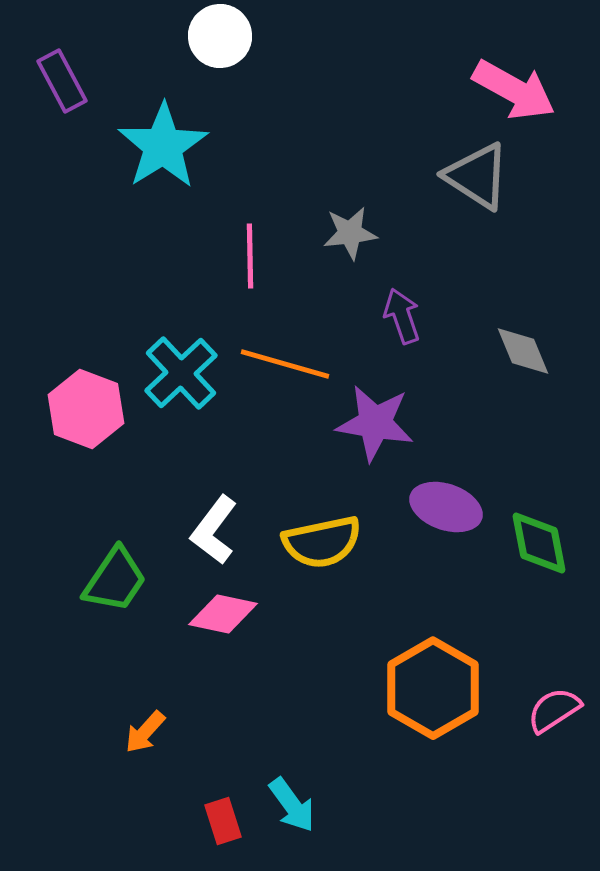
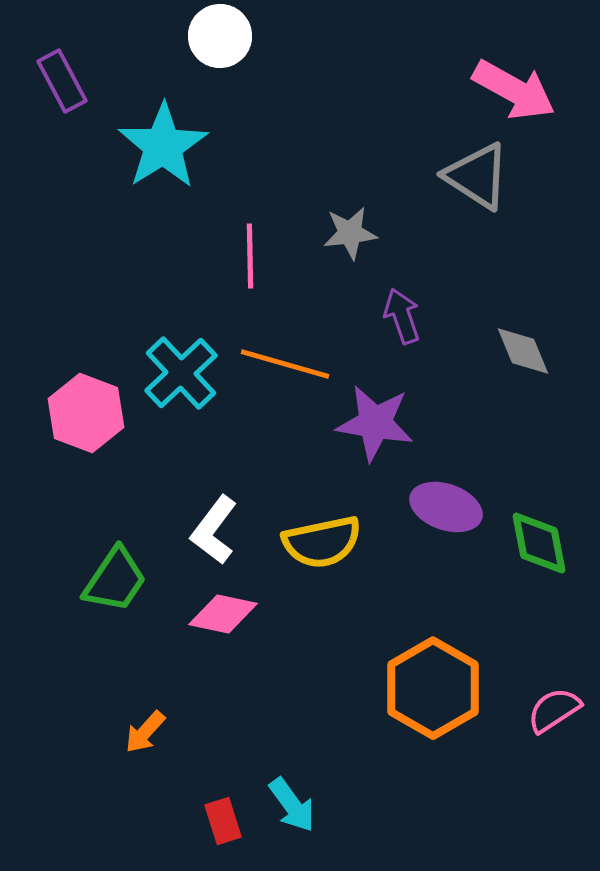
pink hexagon: moved 4 px down
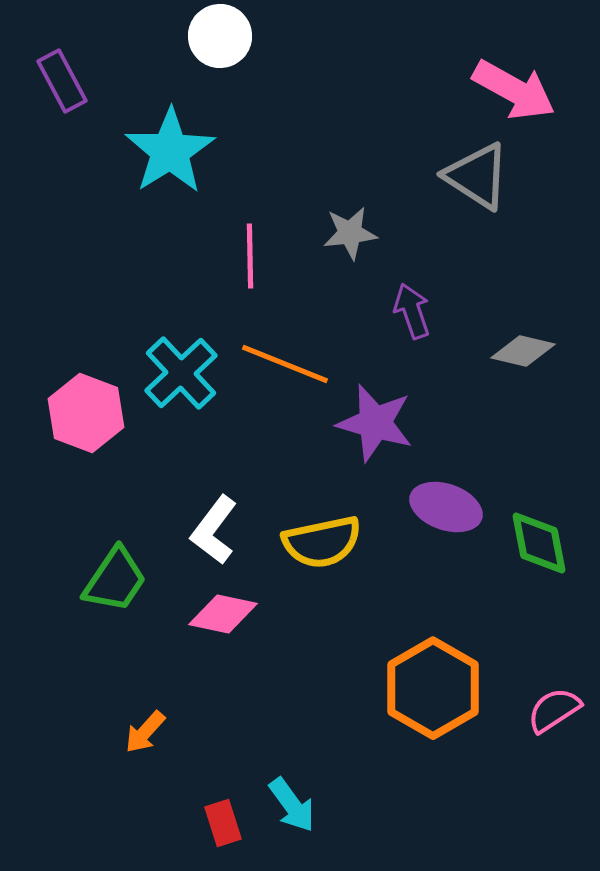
cyan star: moved 7 px right, 5 px down
purple arrow: moved 10 px right, 5 px up
gray diamond: rotated 54 degrees counterclockwise
orange line: rotated 6 degrees clockwise
purple star: rotated 6 degrees clockwise
red rectangle: moved 2 px down
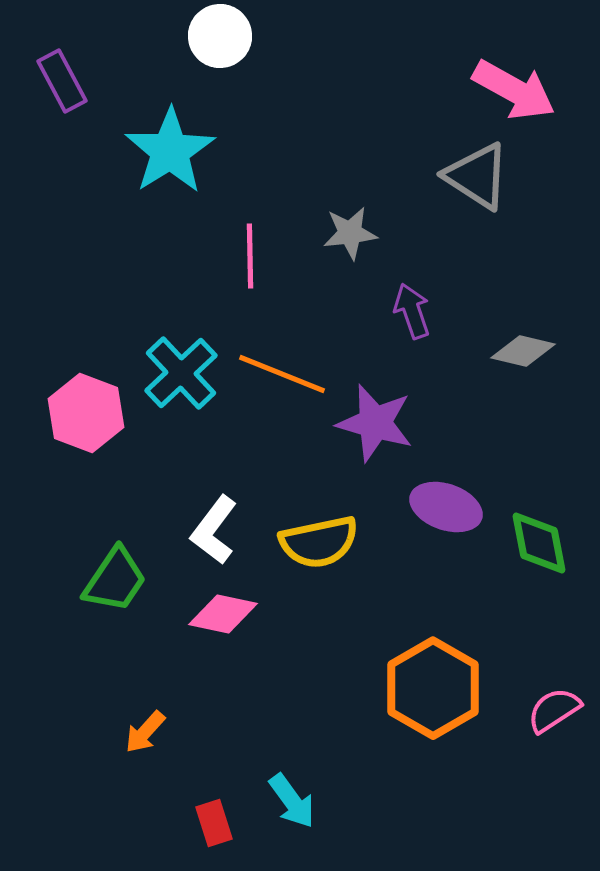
orange line: moved 3 px left, 10 px down
yellow semicircle: moved 3 px left
cyan arrow: moved 4 px up
red rectangle: moved 9 px left
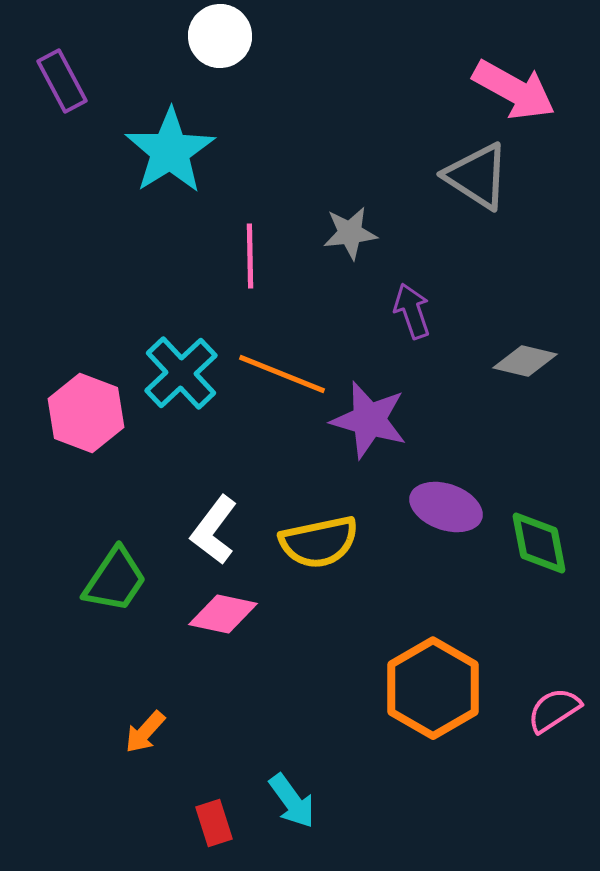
gray diamond: moved 2 px right, 10 px down
purple star: moved 6 px left, 3 px up
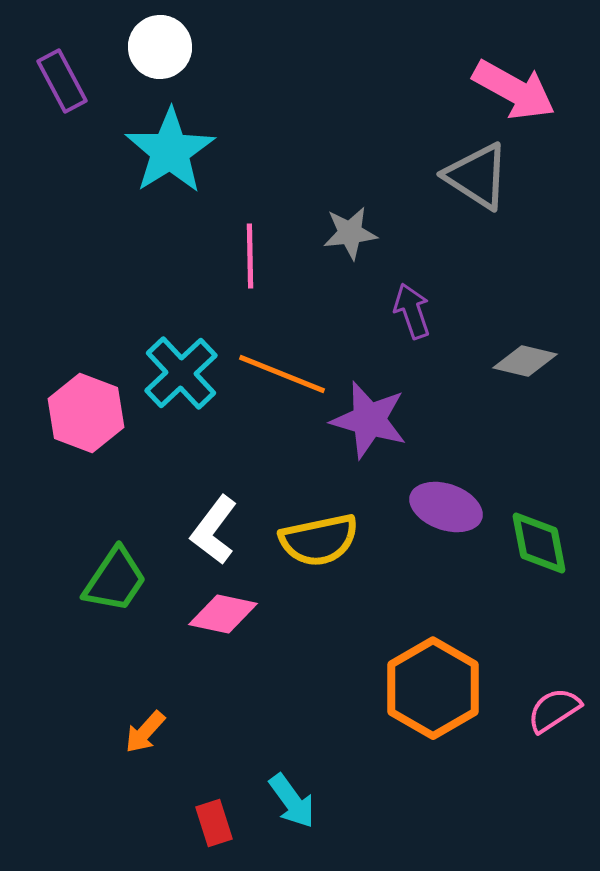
white circle: moved 60 px left, 11 px down
yellow semicircle: moved 2 px up
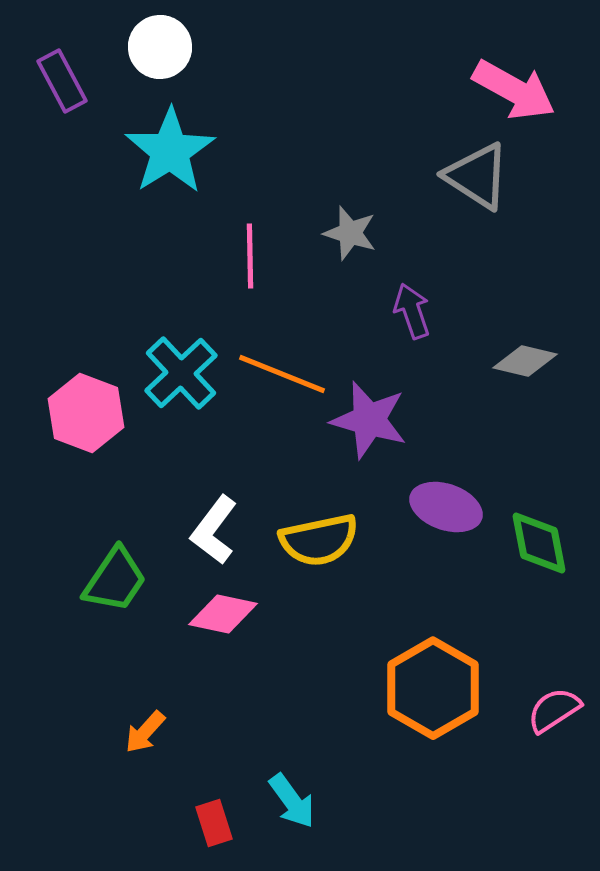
gray star: rotated 24 degrees clockwise
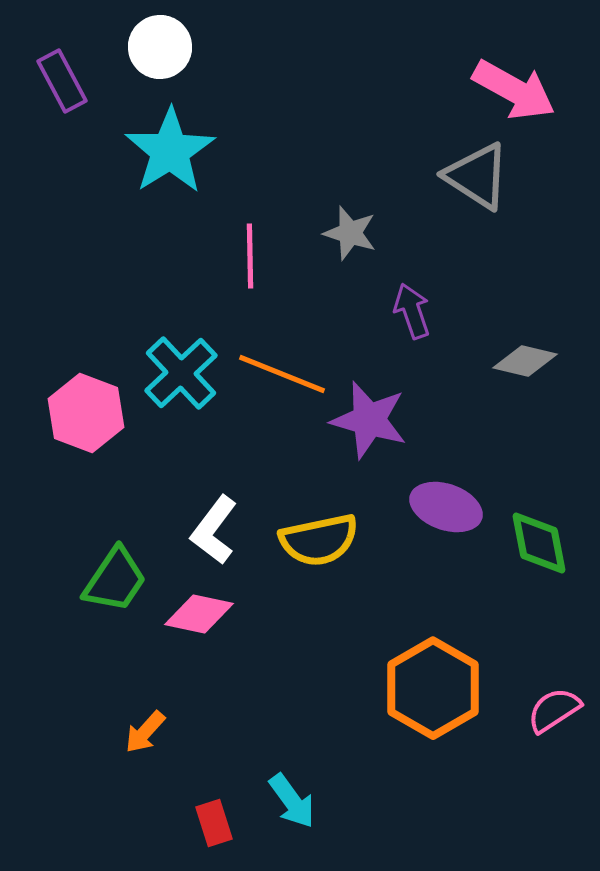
pink diamond: moved 24 px left
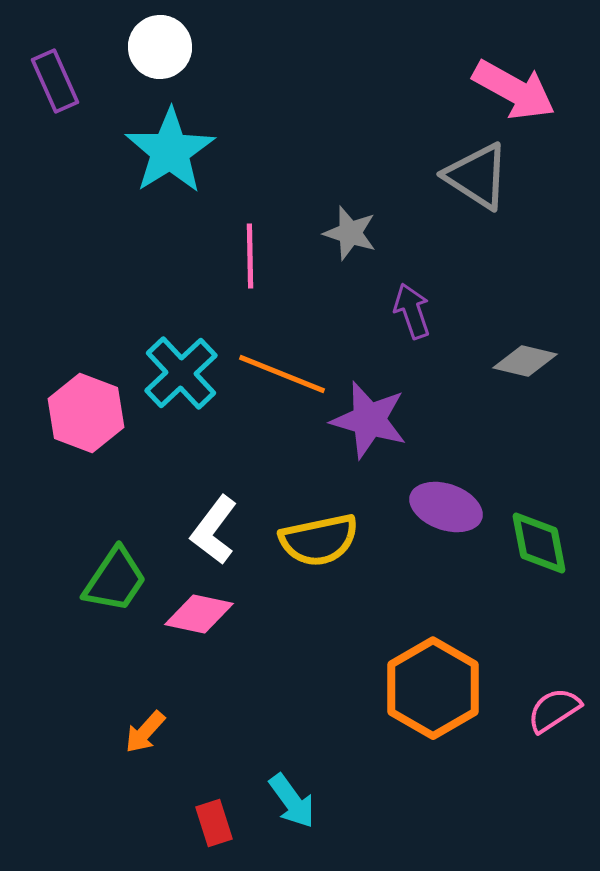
purple rectangle: moved 7 px left; rotated 4 degrees clockwise
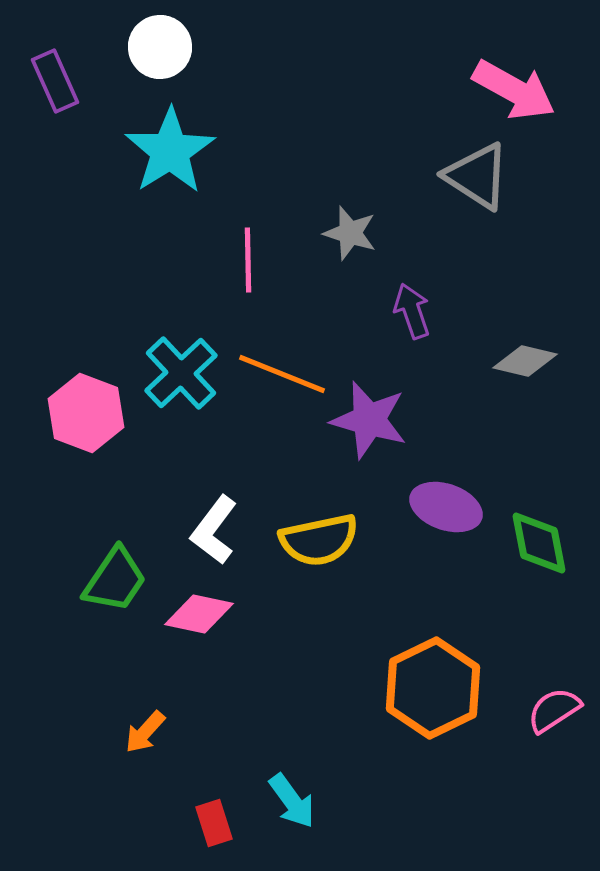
pink line: moved 2 px left, 4 px down
orange hexagon: rotated 4 degrees clockwise
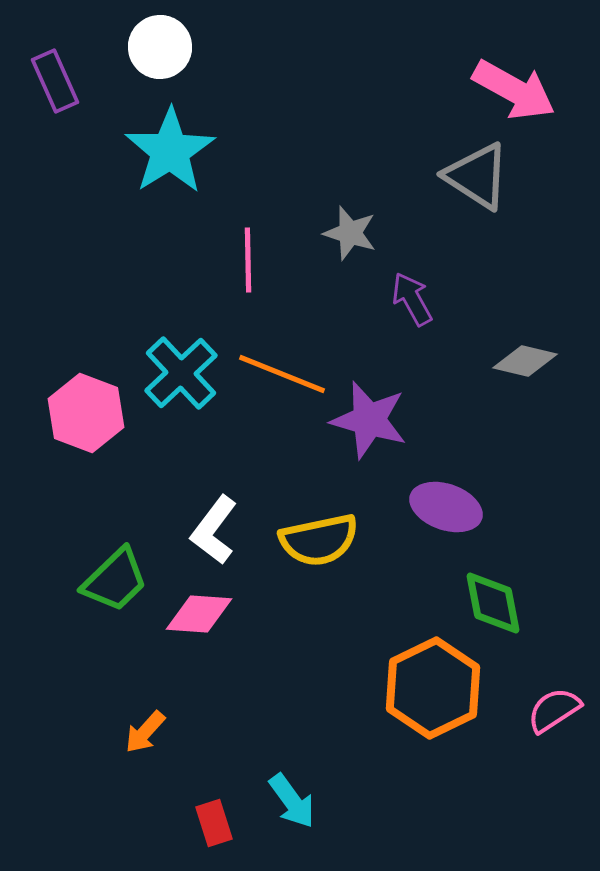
purple arrow: moved 12 px up; rotated 10 degrees counterclockwise
green diamond: moved 46 px left, 60 px down
green trapezoid: rotated 12 degrees clockwise
pink diamond: rotated 8 degrees counterclockwise
